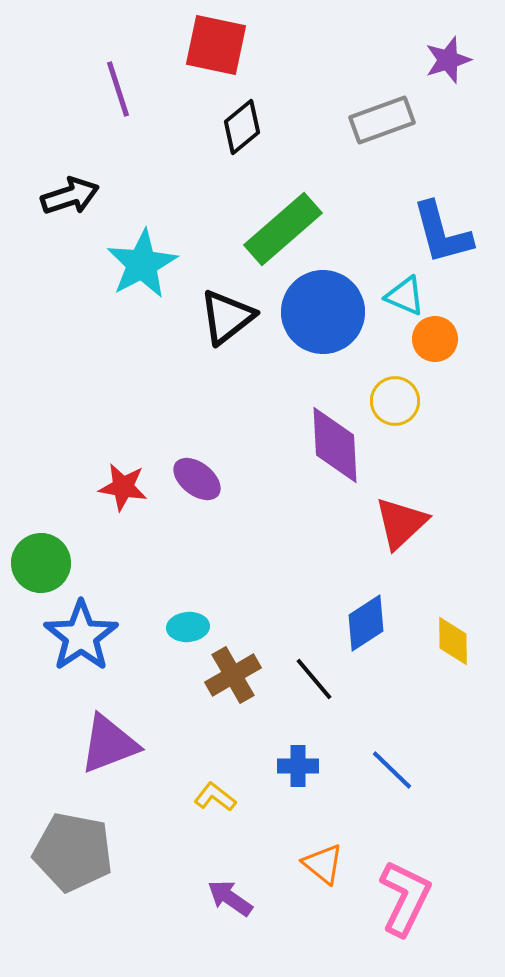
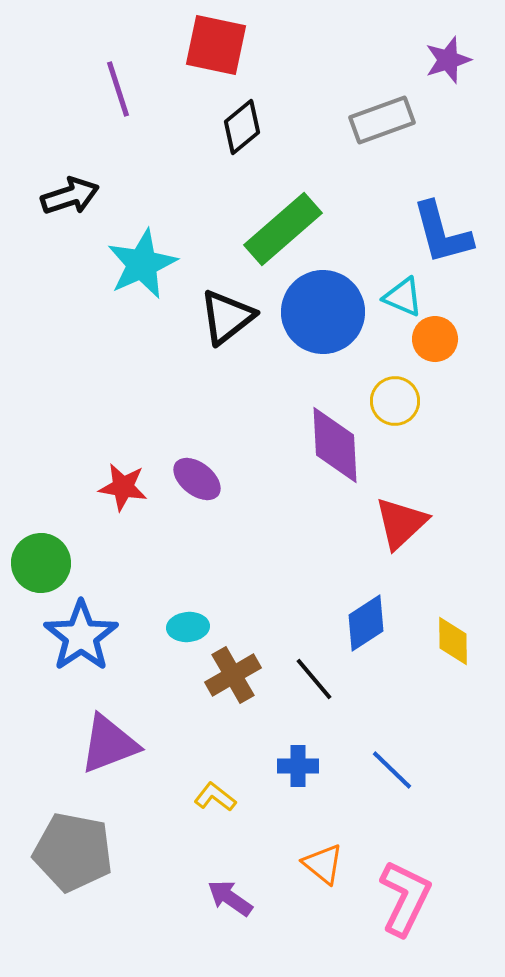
cyan star: rotated 4 degrees clockwise
cyan triangle: moved 2 px left, 1 px down
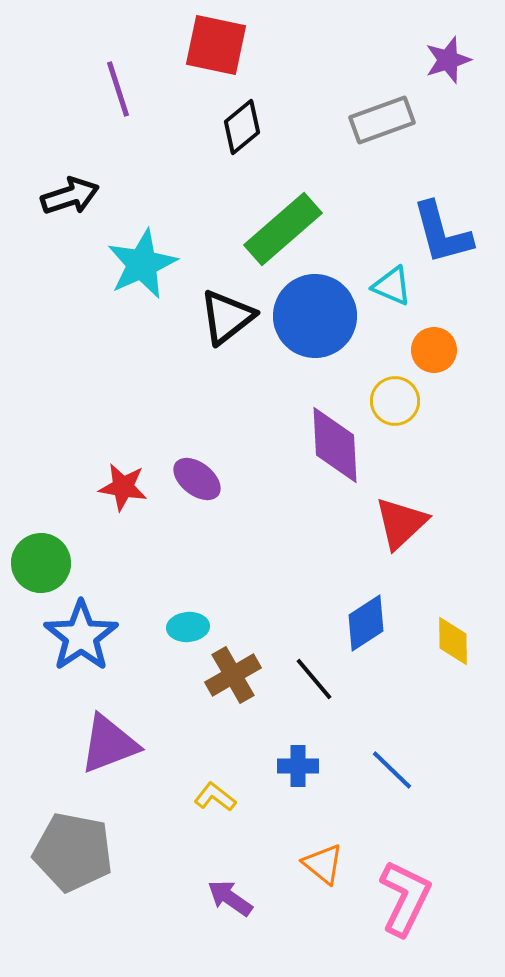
cyan triangle: moved 11 px left, 11 px up
blue circle: moved 8 px left, 4 px down
orange circle: moved 1 px left, 11 px down
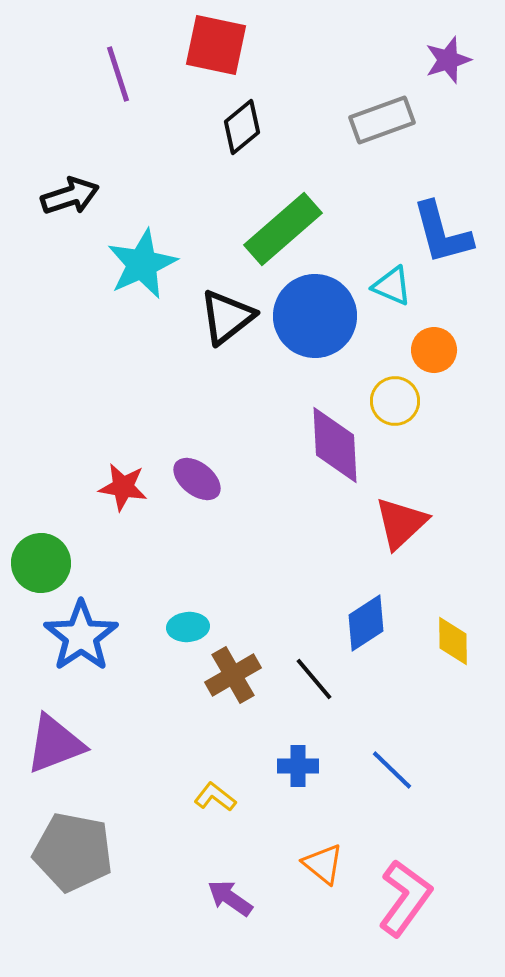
purple line: moved 15 px up
purple triangle: moved 54 px left
pink L-shape: rotated 10 degrees clockwise
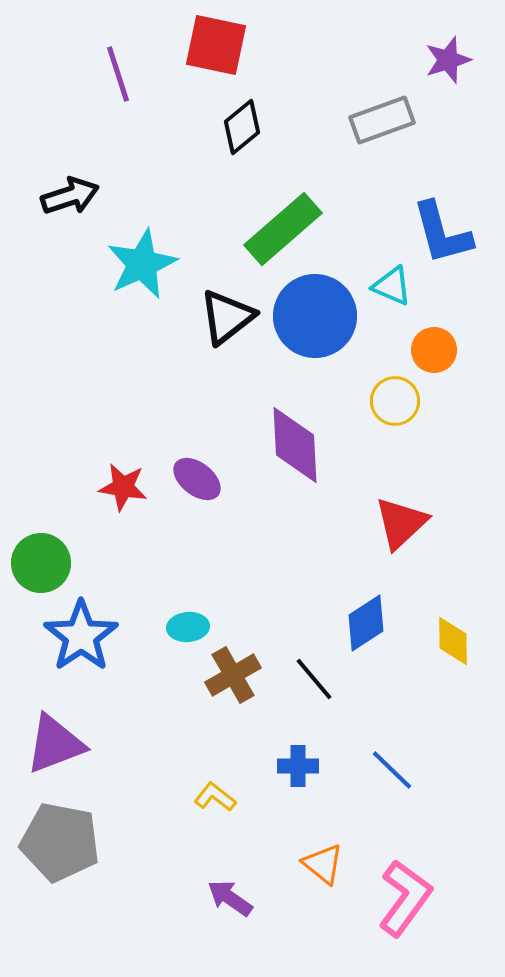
purple diamond: moved 40 px left
gray pentagon: moved 13 px left, 10 px up
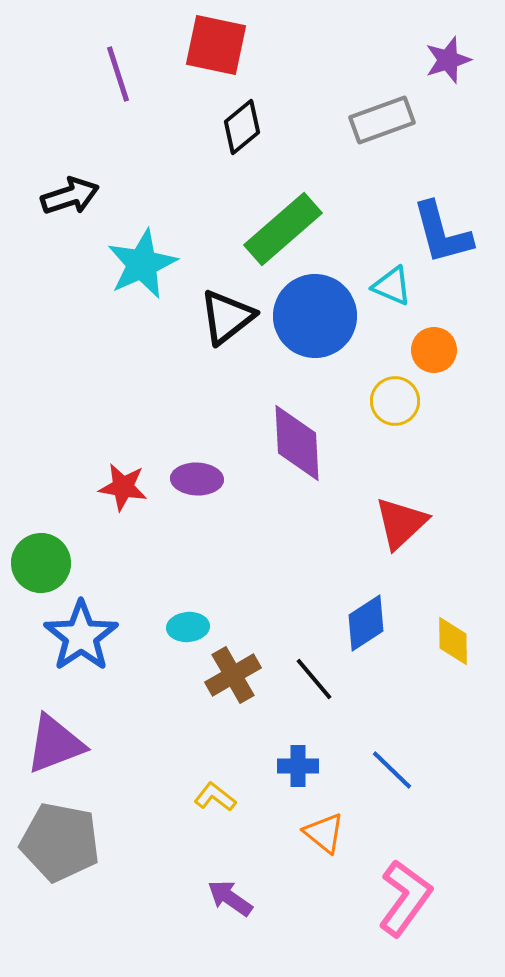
purple diamond: moved 2 px right, 2 px up
purple ellipse: rotated 36 degrees counterclockwise
orange triangle: moved 1 px right, 31 px up
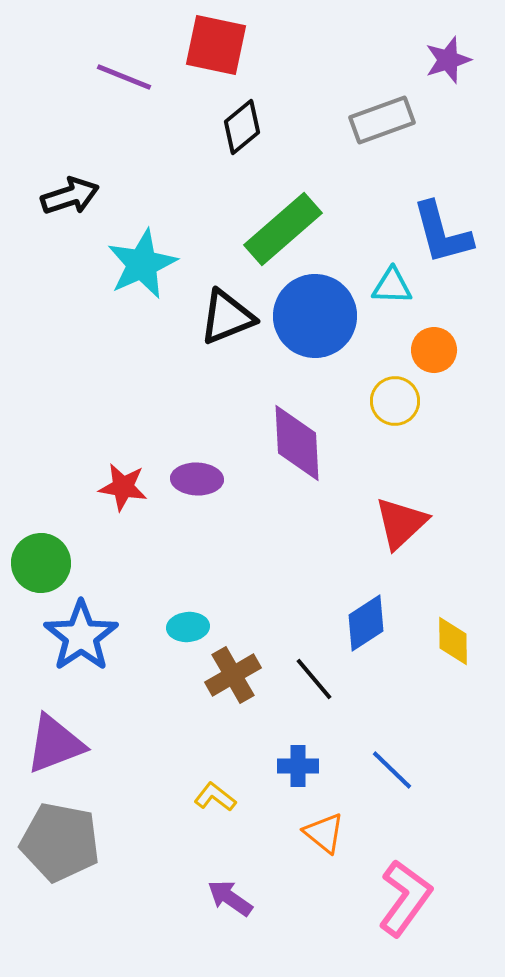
purple line: moved 6 px right, 3 px down; rotated 50 degrees counterclockwise
cyan triangle: rotated 21 degrees counterclockwise
black triangle: rotated 16 degrees clockwise
